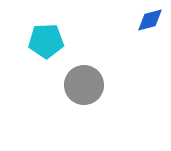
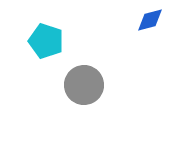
cyan pentagon: rotated 20 degrees clockwise
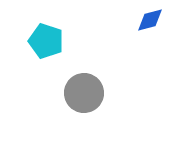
gray circle: moved 8 px down
